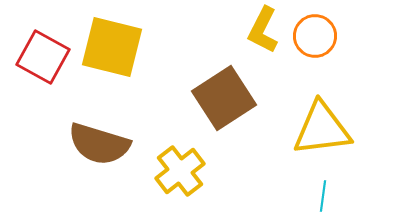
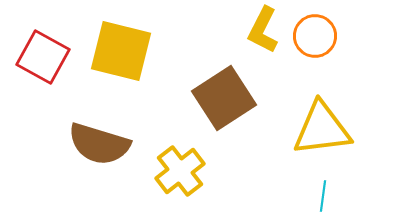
yellow square: moved 9 px right, 4 px down
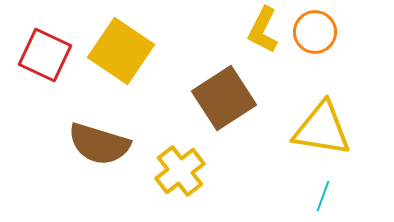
orange circle: moved 4 px up
yellow square: rotated 20 degrees clockwise
red square: moved 2 px right, 2 px up; rotated 4 degrees counterclockwise
yellow triangle: rotated 16 degrees clockwise
cyan line: rotated 12 degrees clockwise
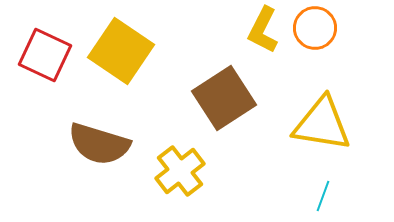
orange circle: moved 4 px up
yellow triangle: moved 5 px up
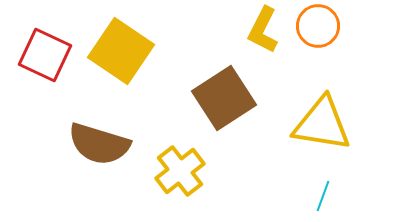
orange circle: moved 3 px right, 2 px up
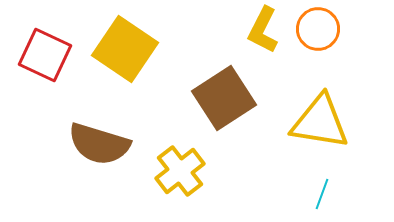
orange circle: moved 3 px down
yellow square: moved 4 px right, 2 px up
yellow triangle: moved 2 px left, 2 px up
cyan line: moved 1 px left, 2 px up
